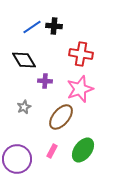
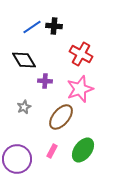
red cross: rotated 20 degrees clockwise
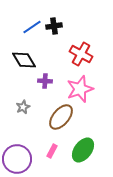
black cross: rotated 14 degrees counterclockwise
gray star: moved 1 px left
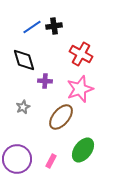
black diamond: rotated 15 degrees clockwise
pink rectangle: moved 1 px left, 10 px down
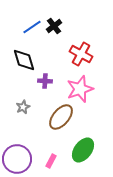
black cross: rotated 28 degrees counterclockwise
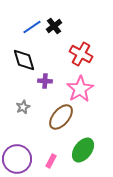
pink star: rotated 12 degrees counterclockwise
